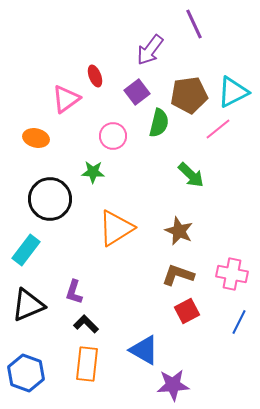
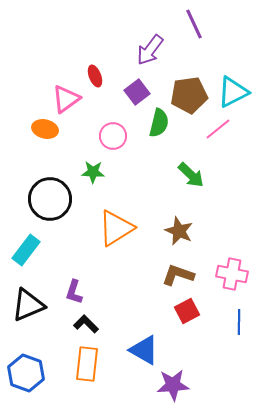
orange ellipse: moved 9 px right, 9 px up
blue line: rotated 25 degrees counterclockwise
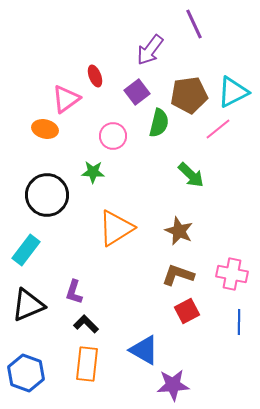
black circle: moved 3 px left, 4 px up
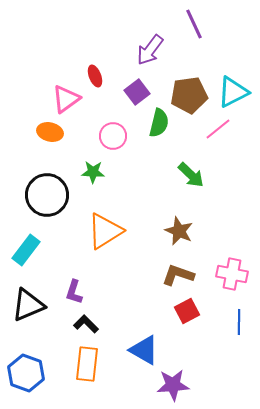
orange ellipse: moved 5 px right, 3 px down
orange triangle: moved 11 px left, 3 px down
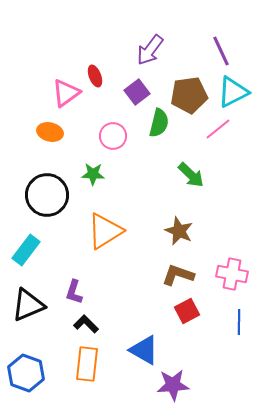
purple line: moved 27 px right, 27 px down
pink triangle: moved 6 px up
green star: moved 2 px down
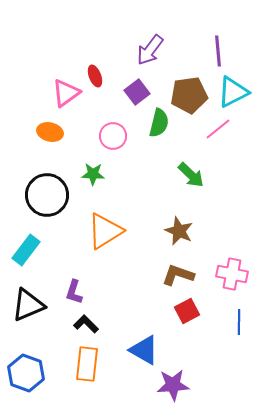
purple line: moved 3 px left; rotated 20 degrees clockwise
